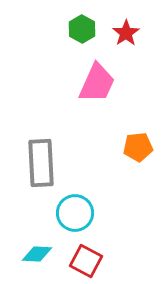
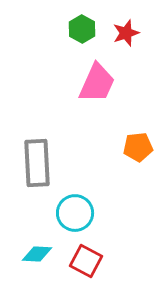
red star: rotated 16 degrees clockwise
gray rectangle: moved 4 px left
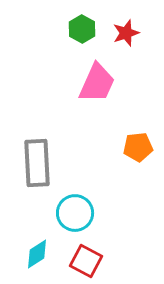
cyan diamond: rotated 36 degrees counterclockwise
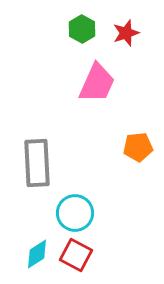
red square: moved 10 px left, 6 px up
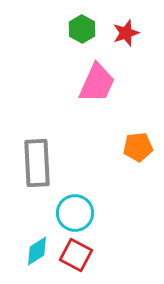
cyan diamond: moved 3 px up
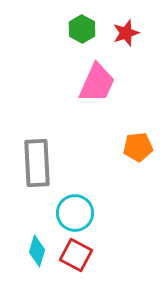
cyan diamond: rotated 40 degrees counterclockwise
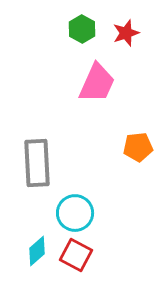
cyan diamond: rotated 32 degrees clockwise
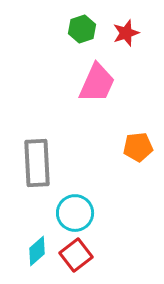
green hexagon: rotated 12 degrees clockwise
red square: rotated 24 degrees clockwise
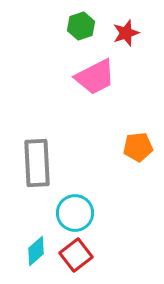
green hexagon: moved 1 px left, 3 px up
pink trapezoid: moved 2 px left, 6 px up; rotated 39 degrees clockwise
cyan diamond: moved 1 px left
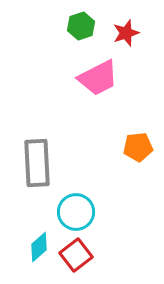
pink trapezoid: moved 3 px right, 1 px down
cyan circle: moved 1 px right, 1 px up
cyan diamond: moved 3 px right, 4 px up
